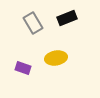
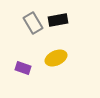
black rectangle: moved 9 px left, 2 px down; rotated 12 degrees clockwise
yellow ellipse: rotated 15 degrees counterclockwise
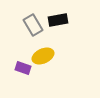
gray rectangle: moved 2 px down
yellow ellipse: moved 13 px left, 2 px up
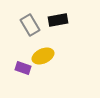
gray rectangle: moved 3 px left
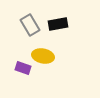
black rectangle: moved 4 px down
yellow ellipse: rotated 35 degrees clockwise
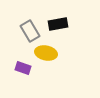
gray rectangle: moved 6 px down
yellow ellipse: moved 3 px right, 3 px up
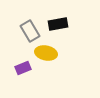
purple rectangle: rotated 42 degrees counterclockwise
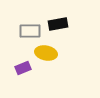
gray rectangle: rotated 60 degrees counterclockwise
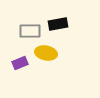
purple rectangle: moved 3 px left, 5 px up
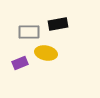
gray rectangle: moved 1 px left, 1 px down
